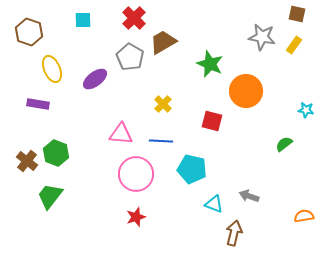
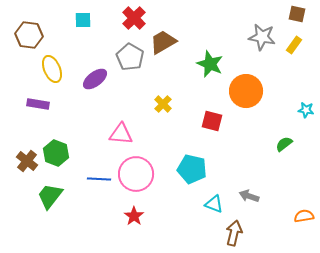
brown hexagon: moved 3 px down; rotated 12 degrees counterclockwise
blue line: moved 62 px left, 38 px down
red star: moved 2 px left, 1 px up; rotated 18 degrees counterclockwise
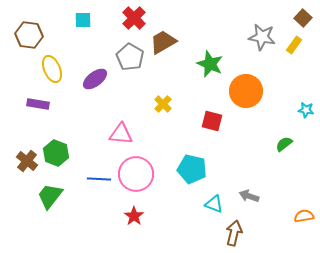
brown square: moved 6 px right, 4 px down; rotated 30 degrees clockwise
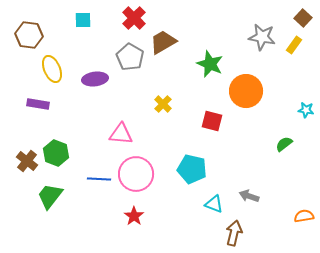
purple ellipse: rotated 30 degrees clockwise
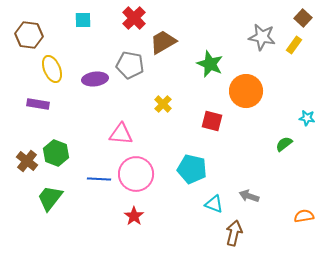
gray pentagon: moved 8 px down; rotated 20 degrees counterclockwise
cyan star: moved 1 px right, 8 px down
green trapezoid: moved 2 px down
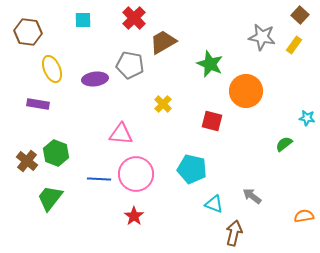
brown square: moved 3 px left, 3 px up
brown hexagon: moved 1 px left, 3 px up
gray arrow: moved 3 px right; rotated 18 degrees clockwise
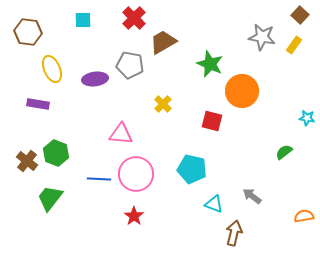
orange circle: moved 4 px left
green semicircle: moved 8 px down
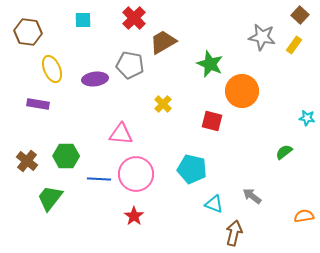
green hexagon: moved 10 px right, 3 px down; rotated 20 degrees counterclockwise
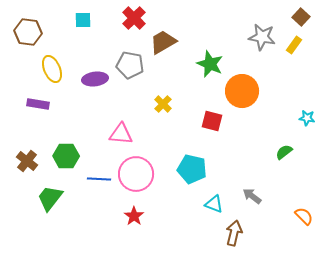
brown square: moved 1 px right, 2 px down
orange semicircle: rotated 54 degrees clockwise
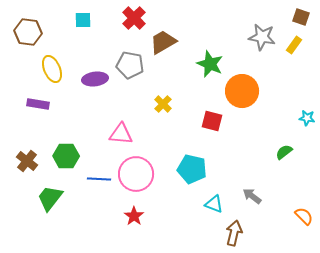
brown square: rotated 24 degrees counterclockwise
